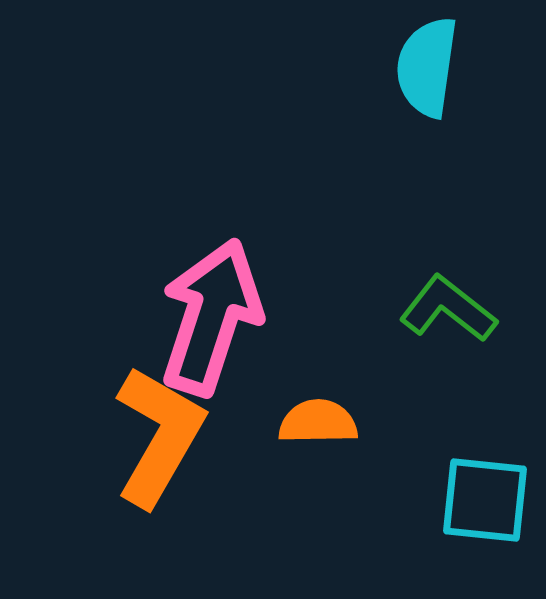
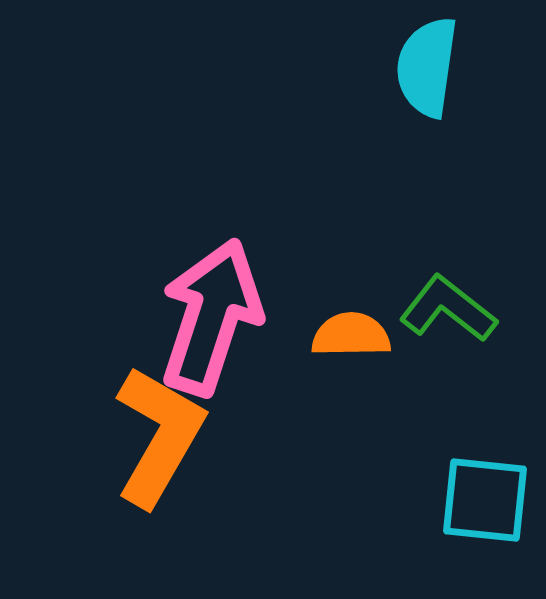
orange semicircle: moved 33 px right, 87 px up
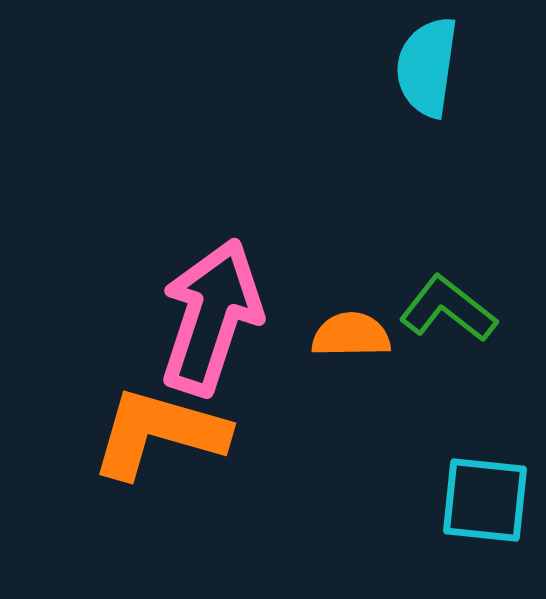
orange L-shape: moved 3 px up; rotated 104 degrees counterclockwise
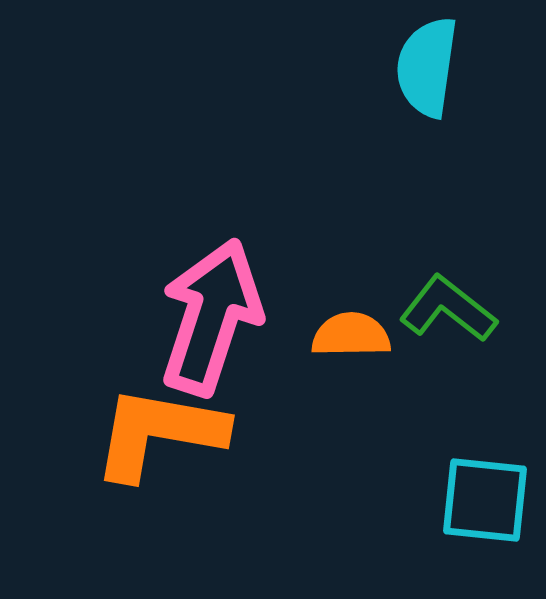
orange L-shape: rotated 6 degrees counterclockwise
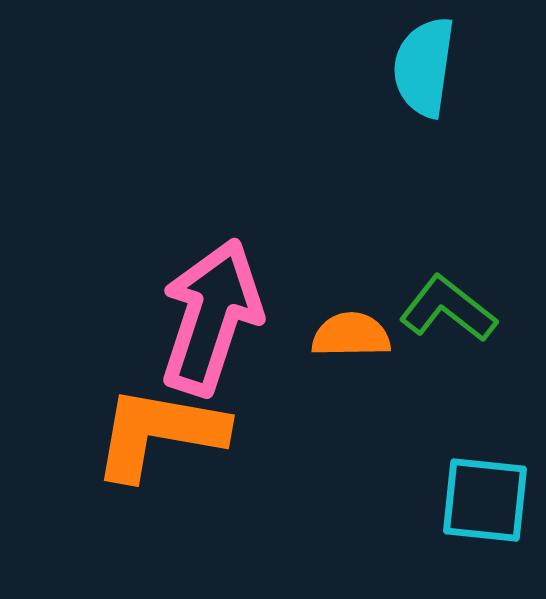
cyan semicircle: moved 3 px left
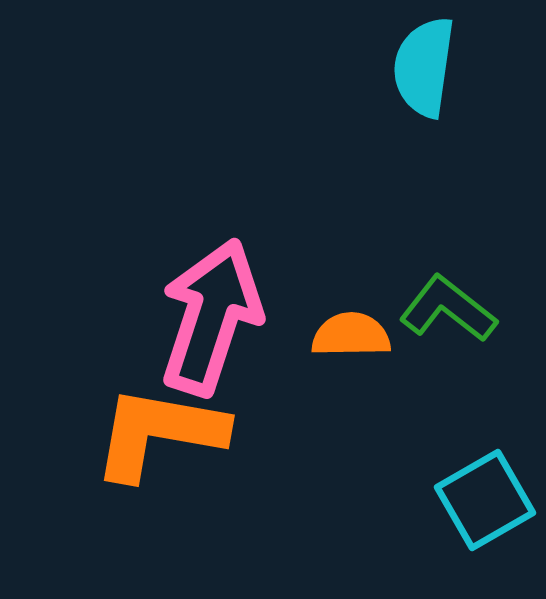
cyan square: rotated 36 degrees counterclockwise
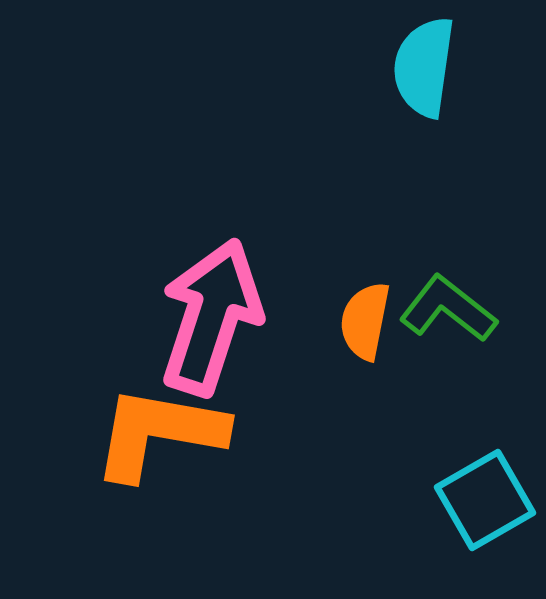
orange semicircle: moved 14 px right, 14 px up; rotated 78 degrees counterclockwise
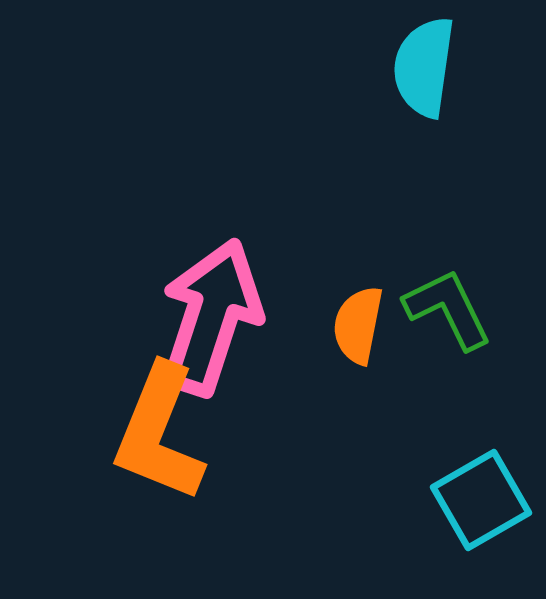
green L-shape: rotated 26 degrees clockwise
orange semicircle: moved 7 px left, 4 px down
orange L-shape: rotated 78 degrees counterclockwise
cyan square: moved 4 px left
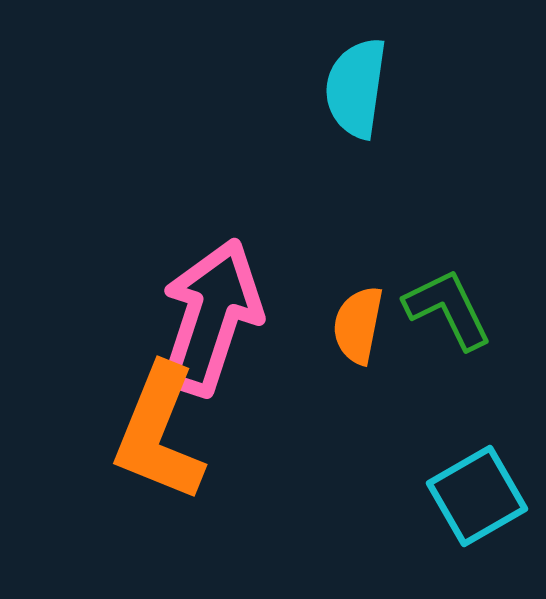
cyan semicircle: moved 68 px left, 21 px down
cyan square: moved 4 px left, 4 px up
